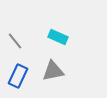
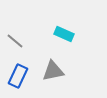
cyan rectangle: moved 6 px right, 3 px up
gray line: rotated 12 degrees counterclockwise
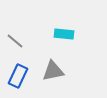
cyan rectangle: rotated 18 degrees counterclockwise
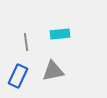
cyan rectangle: moved 4 px left; rotated 12 degrees counterclockwise
gray line: moved 11 px right, 1 px down; rotated 42 degrees clockwise
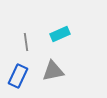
cyan rectangle: rotated 18 degrees counterclockwise
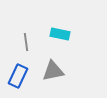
cyan rectangle: rotated 36 degrees clockwise
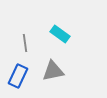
cyan rectangle: rotated 24 degrees clockwise
gray line: moved 1 px left, 1 px down
